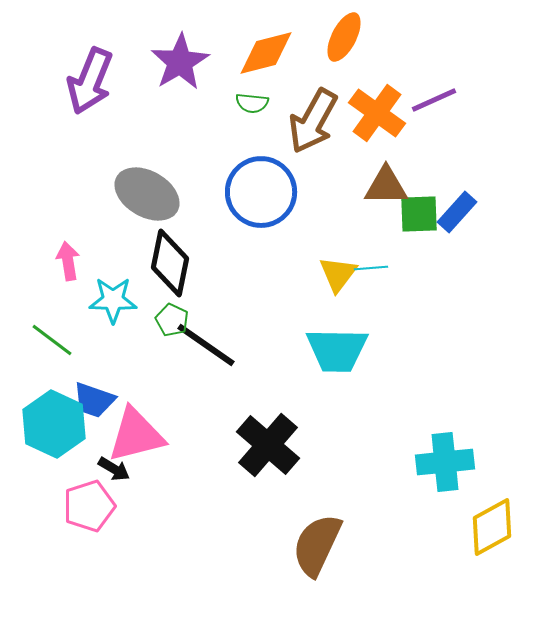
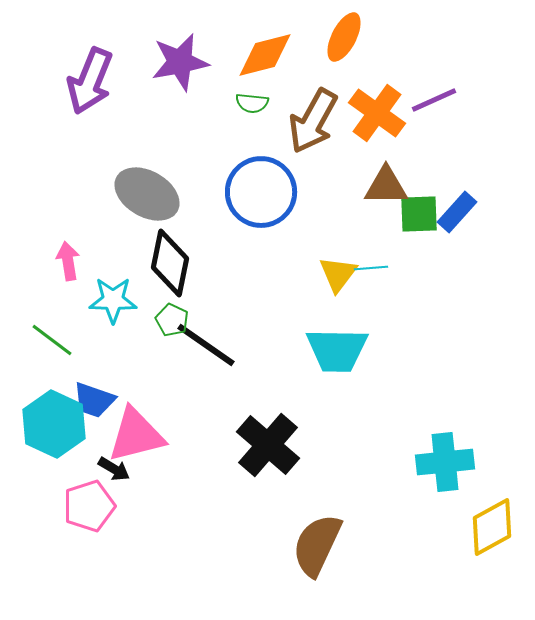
orange diamond: moved 1 px left, 2 px down
purple star: rotated 20 degrees clockwise
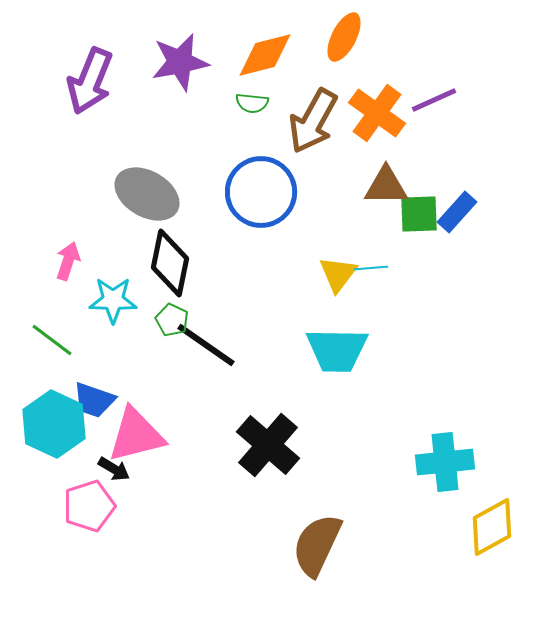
pink arrow: rotated 27 degrees clockwise
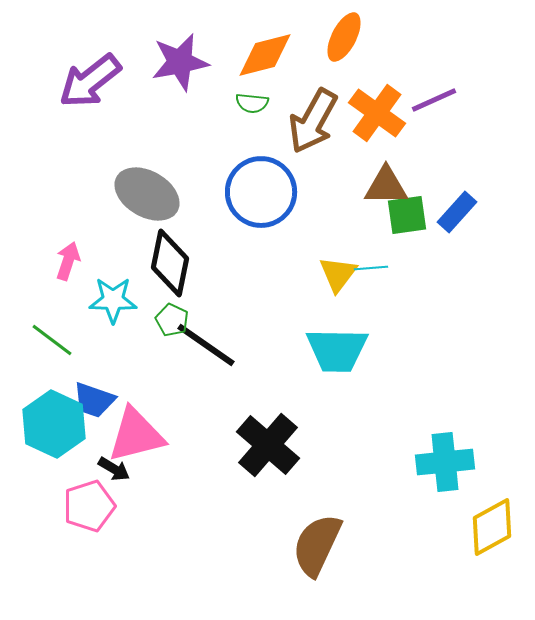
purple arrow: rotated 30 degrees clockwise
green square: moved 12 px left, 1 px down; rotated 6 degrees counterclockwise
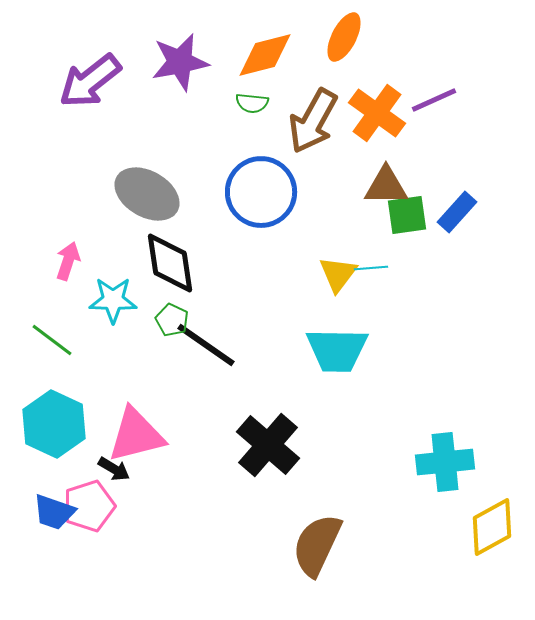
black diamond: rotated 20 degrees counterclockwise
blue trapezoid: moved 40 px left, 112 px down
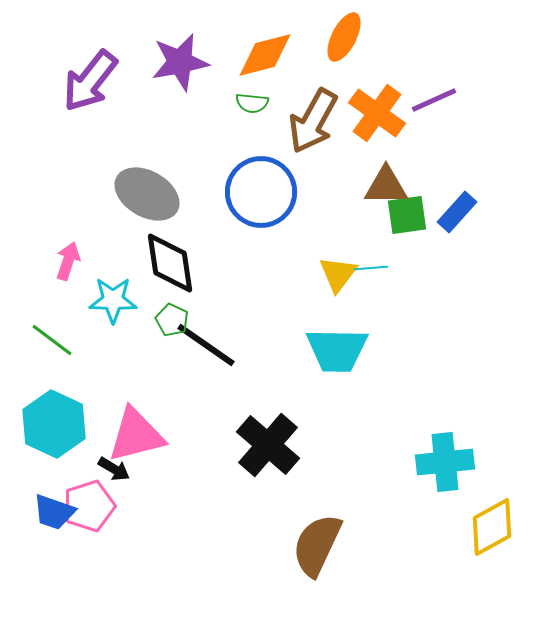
purple arrow: rotated 14 degrees counterclockwise
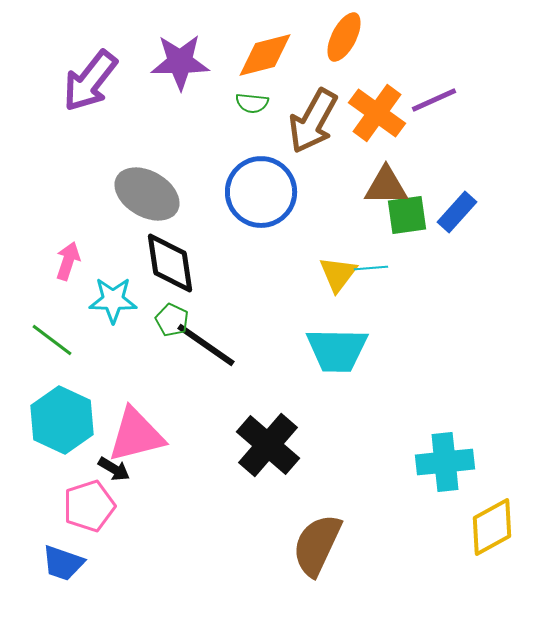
purple star: rotated 10 degrees clockwise
cyan hexagon: moved 8 px right, 4 px up
blue trapezoid: moved 9 px right, 51 px down
